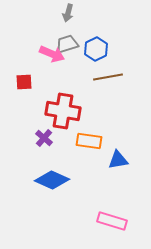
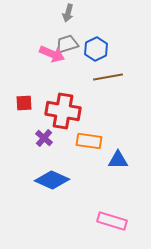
red square: moved 21 px down
blue triangle: rotated 10 degrees clockwise
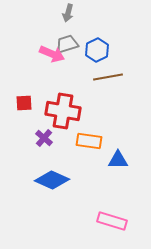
blue hexagon: moved 1 px right, 1 px down
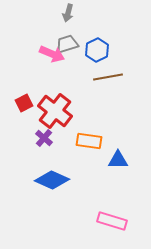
red square: rotated 24 degrees counterclockwise
red cross: moved 8 px left; rotated 28 degrees clockwise
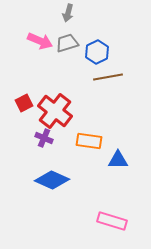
gray trapezoid: moved 1 px up
blue hexagon: moved 2 px down
pink arrow: moved 12 px left, 13 px up
purple cross: rotated 18 degrees counterclockwise
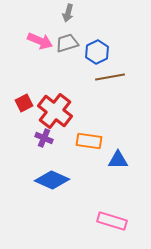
brown line: moved 2 px right
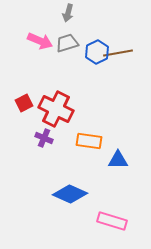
brown line: moved 8 px right, 24 px up
red cross: moved 1 px right, 2 px up; rotated 12 degrees counterclockwise
blue diamond: moved 18 px right, 14 px down
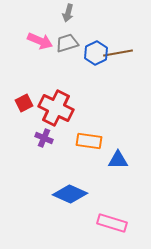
blue hexagon: moved 1 px left, 1 px down
red cross: moved 1 px up
pink rectangle: moved 2 px down
